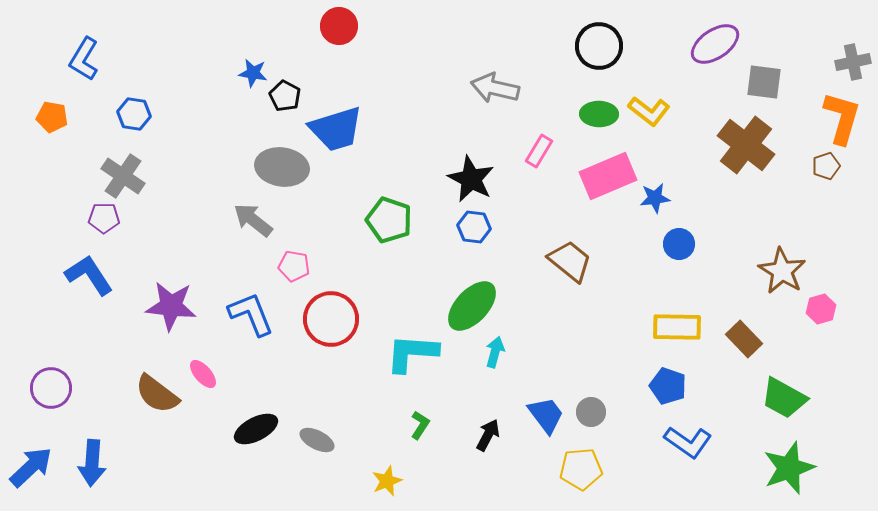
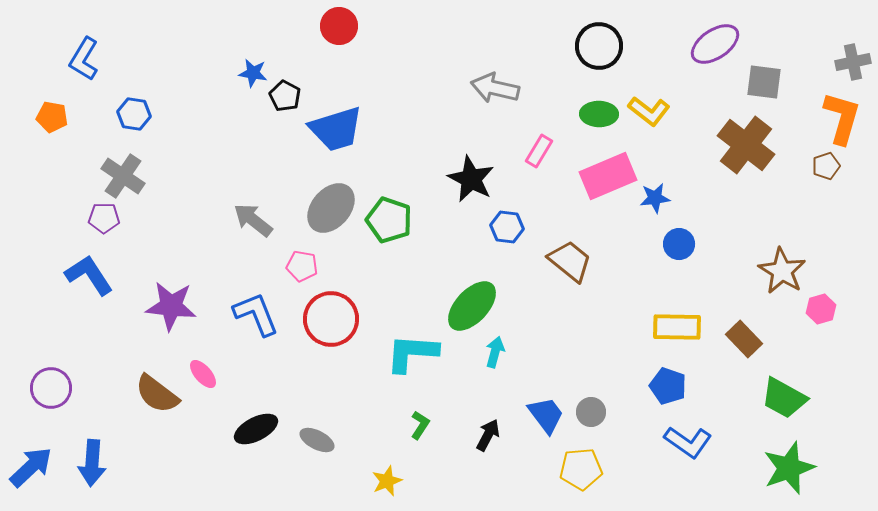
gray ellipse at (282, 167): moved 49 px right, 41 px down; rotated 57 degrees counterclockwise
blue hexagon at (474, 227): moved 33 px right
pink pentagon at (294, 266): moved 8 px right
blue L-shape at (251, 314): moved 5 px right
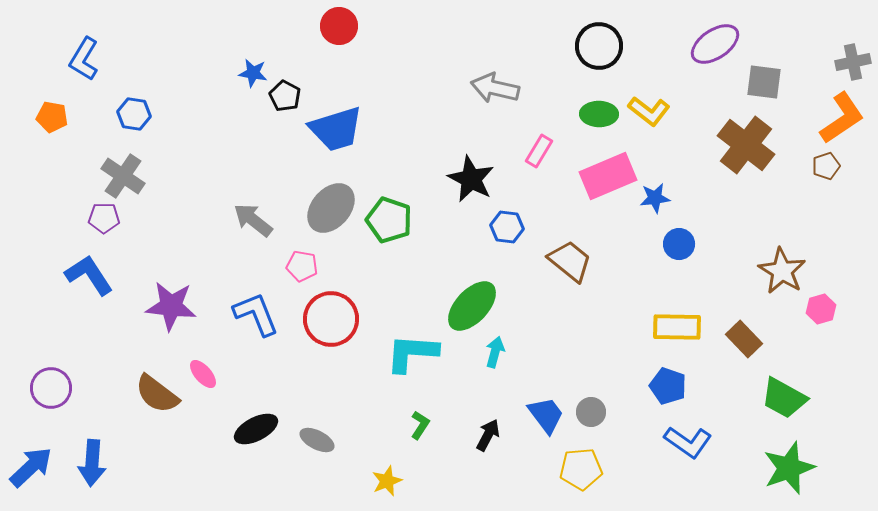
orange L-shape at (842, 118): rotated 40 degrees clockwise
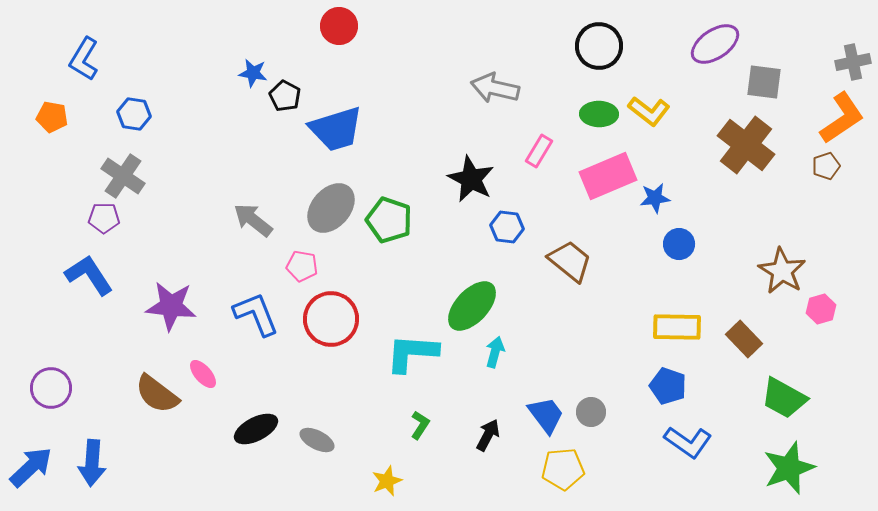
yellow pentagon at (581, 469): moved 18 px left
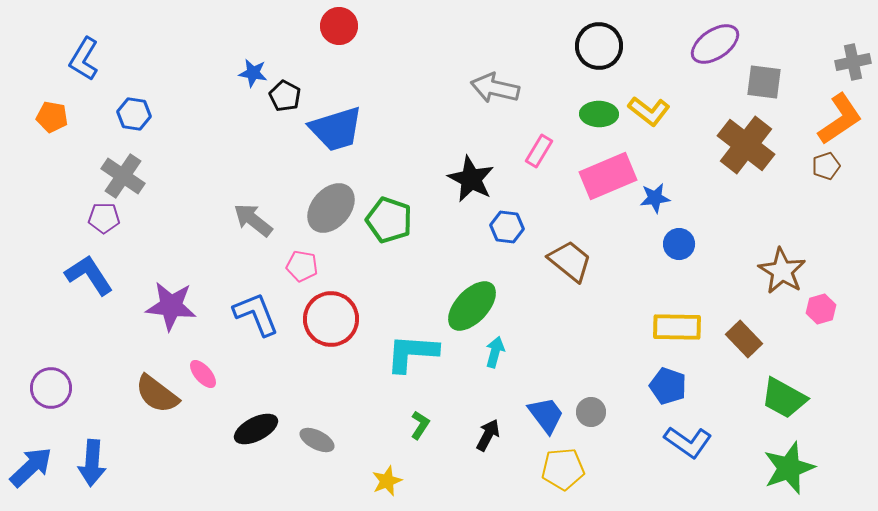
orange L-shape at (842, 118): moved 2 px left, 1 px down
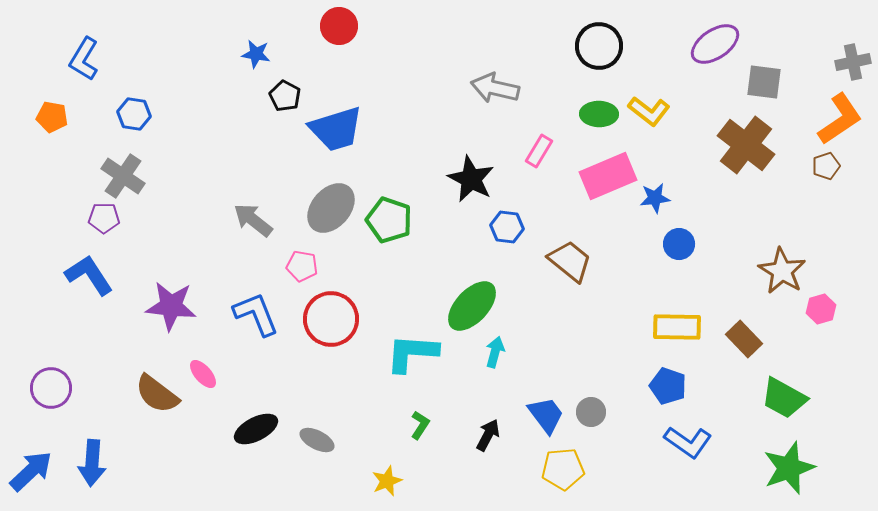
blue star at (253, 73): moved 3 px right, 19 px up
blue arrow at (31, 467): moved 4 px down
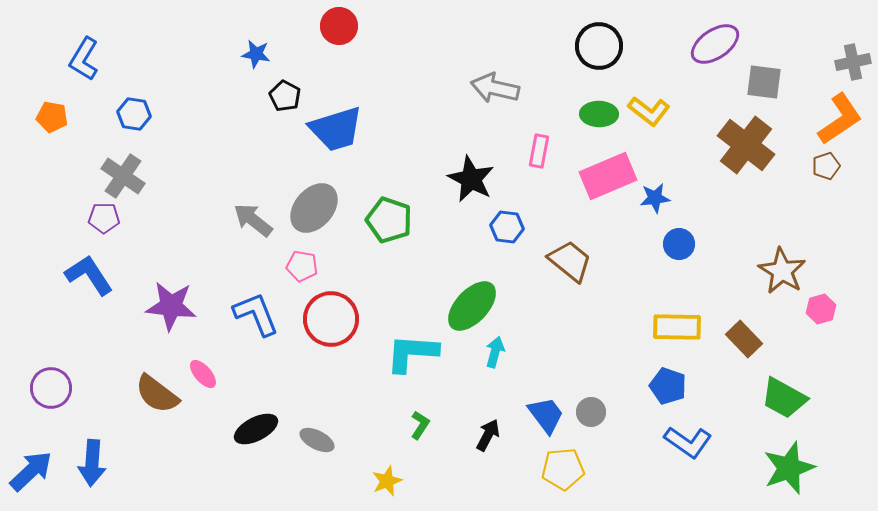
pink rectangle at (539, 151): rotated 20 degrees counterclockwise
gray ellipse at (331, 208): moved 17 px left
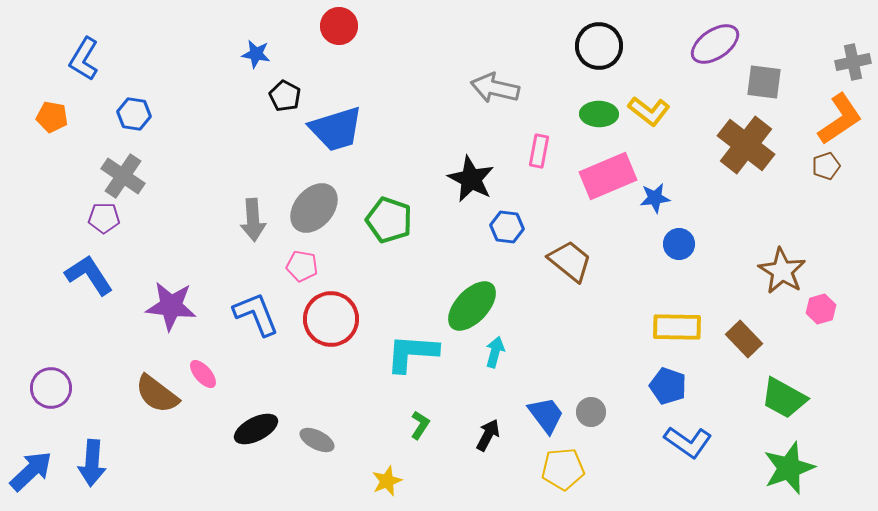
gray arrow at (253, 220): rotated 132 degrees counterclockwise
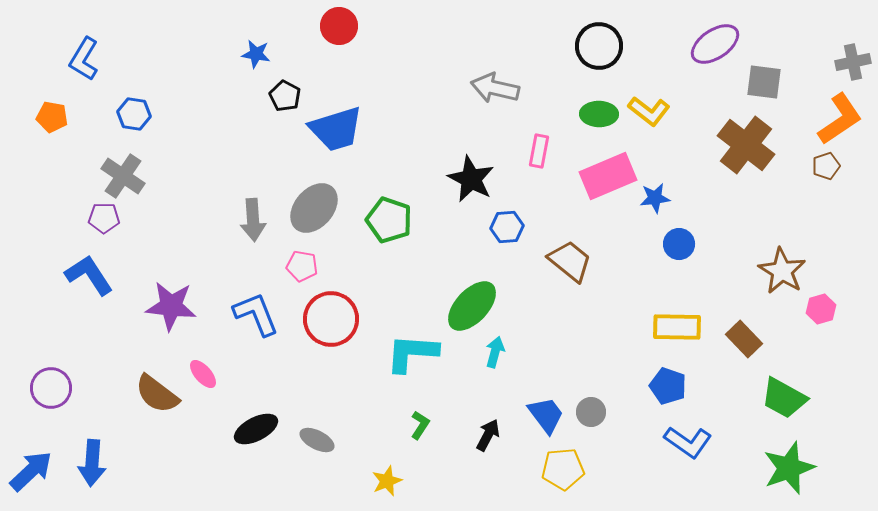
blue hexagon at (507, 227): rotated 12 degrees counterclockwise
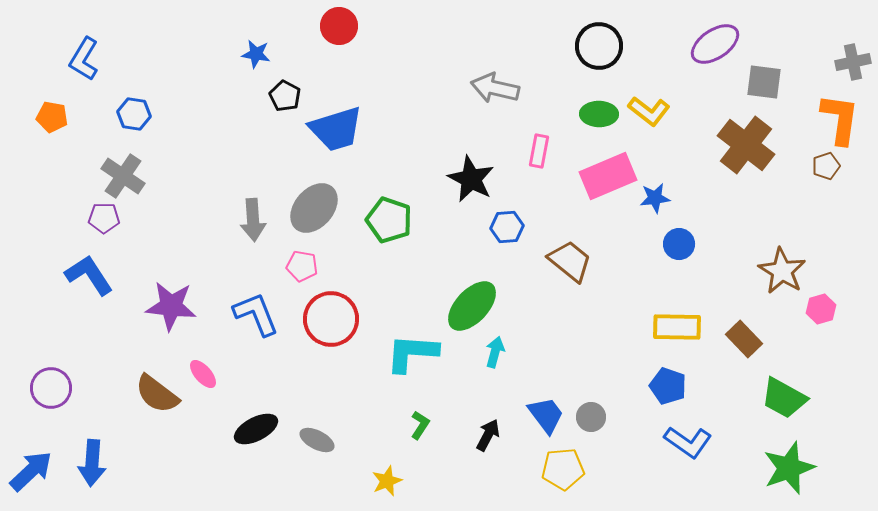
orange L-shape at (840, 119): rotated 48 degrees counterclockwise
gray circle at (591, 412): moved 5 px down
